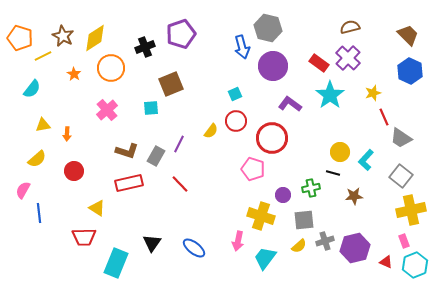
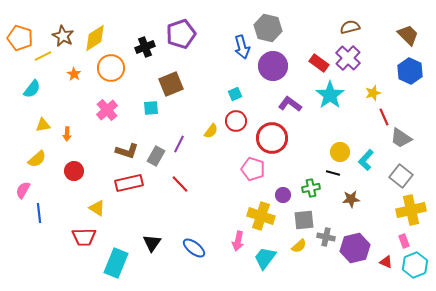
brown star at (354, 196): moved 3 px left, 3 px down
gray cross at (325, 241): moved 1 px right, 4 px up; rotated 30 degrees clockwise
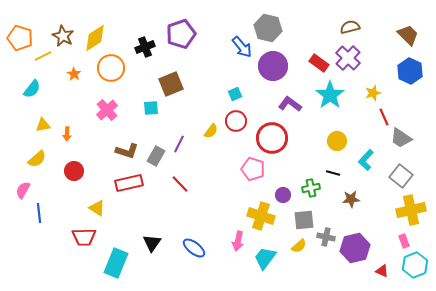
blue arrow at (242, 47): rotated 25 degrees counterclockwise
yellow circle at (340, 152): moved 3 px left, 11 px up
red triangle at (386, 262): moved 4 px left, 9 px down
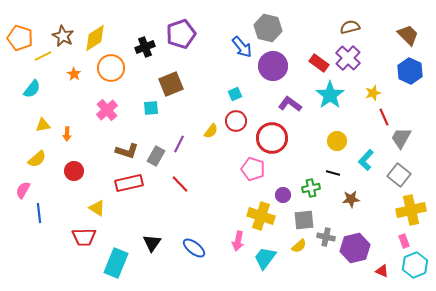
gray trapezoid at (401, 138): rotated 85 degrees clockwise
gray square at (401, 176): moved 2 px left, 1 px up
